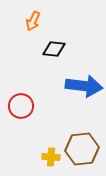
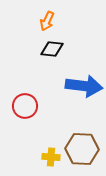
orange arrow: moved 14 px right
black diamond: moved 2 px left
red circle: moved 4 px right
brown hexagon: rotated 8 degrees clockwise
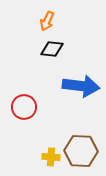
blue arrow: moved 3 px left
red circle: moved 1 px left, 1 px down
brown hexagon: moved 1 px left, 2 px down
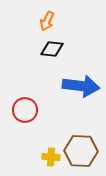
red circle: moved 1 px right, 3 px down
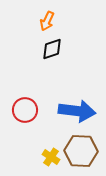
black diamond: rotated 25 degrees counterclockwise
blue arrow: moved 4 px left, 25 px down
yellow cross: rotated 30 degrees clockwise
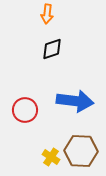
orange arrow: moved 7 px up; rotated 18 degrees counterclockwise
blue arrow: moved 2 px left, 10 px up
